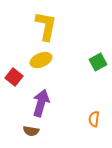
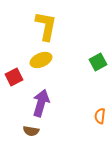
red square: rotated 24 degrees clockwise
orange semicircle: moved 6 px right, 3 px up
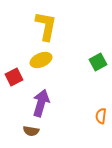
orange semicircle: moved 1 px right
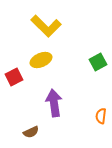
yellow L-shape: rotated 124 degrees clockwise
purple arrow: moved 13 px right; rotated 24 degrees counterclockwise
brown semicircle: moved 1 px down; rotated 35 degrees counterclockwise
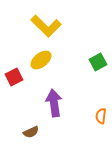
yellow ellipse: rotated 15 degrees counterclockwise
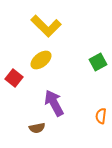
red square: moved 1 px down; rotated 24 degrees counterclockwise
purple arrow: rotated 20 degrees counterclockwise
brown semicircle: moved 6 px right, 4 px up; rotated 14 degrees clockwise
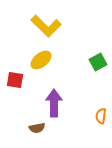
red square: moved 1 px right, 2 px down; rotated 30 degrees counterclockwise
purple arrow: rotated 28 degrees clockwise
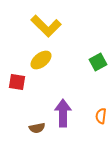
red square: moved 2 px right, 2 px down
purple arrow: moved 9 px right, 10 px down
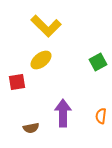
red square: rotated 18 degrees counterclockwise
brown semicircle: moved 6 px left
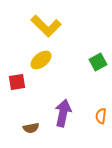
purple arrow: rotated 12 degrees clockwise
